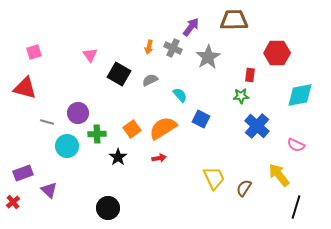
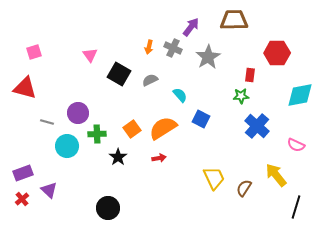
yellow arrow: moved 3 px left
red cross: moved 9 px right, 3 px up
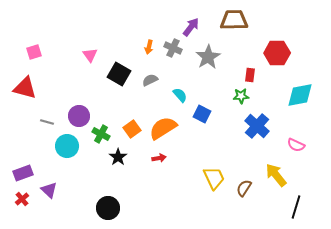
purple circle: moved 1 px right, 3 px down
blue square: moved 1 px right, 5 px up
green cross: moved 4 px right; rotated 30 degrees clockwise
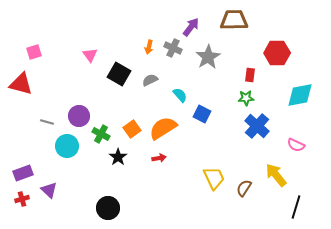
red triangle: moved 4 px left, 4 px up
green star: moved 5 px right, 2 px down
red cross: rotated 24 degrees clockwise
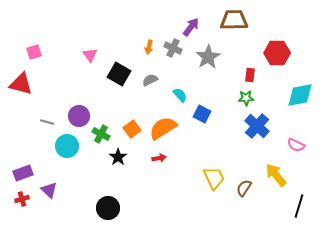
black line: moved 3 px right, 1 px up
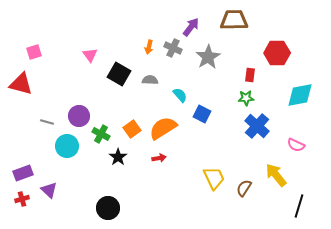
gray semicircle: rotated 28 degrees clockwise
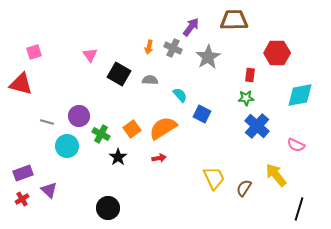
red cross: rotated 16 degrees counterclockwise
black line: moved 3 px down
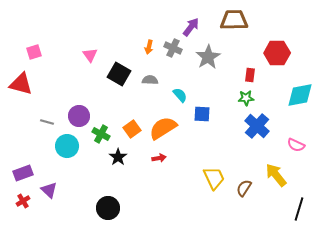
blue square: rotated 24 degrees counterclockwise
red cross: moved 1 px right, 2 px down
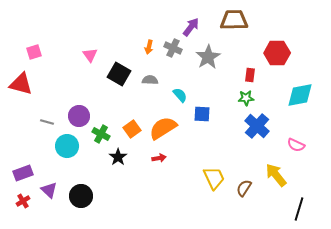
black circle: moved 27 px left, 12 px up
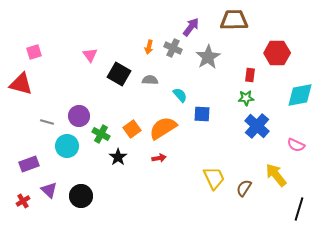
purple rectangle: moved 6 px right, 9 px up
